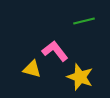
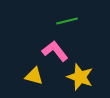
green line: moved 17 px left
yellow triangle: moved 2 px right, 7 px down
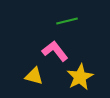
yellow star: rotated 24 degrees clockwise
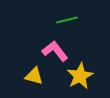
green line: moved 1 px up
yellow star: moved 1 px up
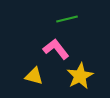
green line: moved 1 px up
pink L-shape: moved 1 px right, 2 px up
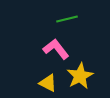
yellow triangle: moved 14 px right, 7 px down; rotated 12 degrees clockwise
